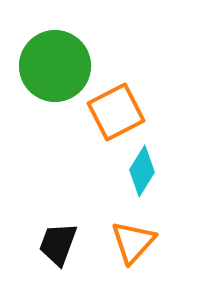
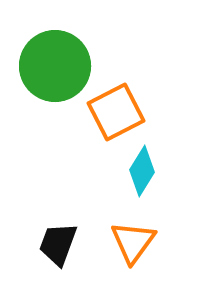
orange triangle: rotated 6 degrees counterclockwise
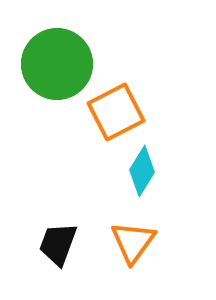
green circle: moved 2 px right, 2 px up
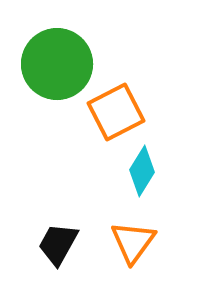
black trapezoid: rotated 9 degrees clockwise
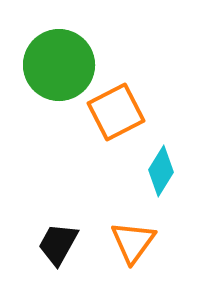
green circle: moved 2 px right, 1 px down
cyan diamond: moved 19 px right
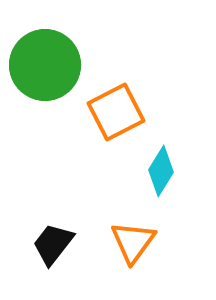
green circle: moved 14 px left
black trapezoid: moved 5 px left; rotated 9 degrees clockwise
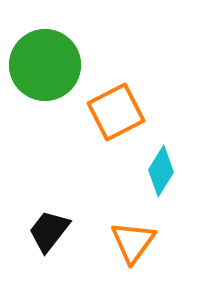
black trapezoid: moved 4 px left, 13 px up
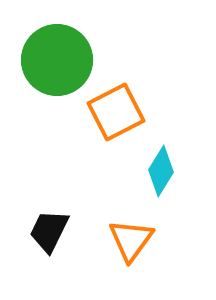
green circle: moved 12 px right, 5 px up
black trapezoid: rotated 12 degrees counterclockwise
orange triangle: moved 2 px left, 2 px up
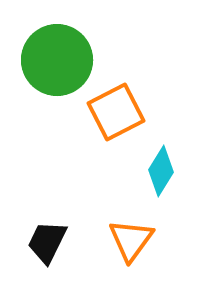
black trapezoid: moved 2 px left, 11 px down
